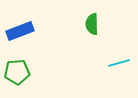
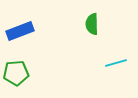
cyan line: moved 3 px left
green pentagon: moved 1 px left, 1 px down
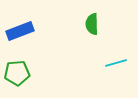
green pentagon: moved 1 px right
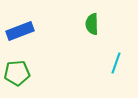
cyan line: rotated 55 degrees counterclockwise
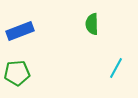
cyan line: moved 5 px down; rotated 10 degrees clockwise
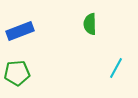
green semicircle: moved 2 px left
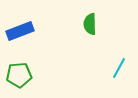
cyan line: moved 3 px right
green pentagon: moved 2 px right, 2 px down
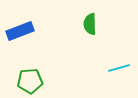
cyan line: rotated 45 degrees clockwise
green pentagon: moved 11 px right, 6 px down
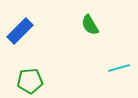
green semicircle: moved 1 px down; rotated 30 degrees counterclockwise
blue rectangle: rotated 24 degrees counterclockwise
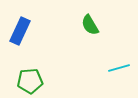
blue rectangle: rotated 20 degrees counterclockwise
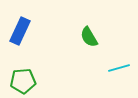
green semicircle: moved 1 px left, 12 px down
green pentagon: moved 7 px left
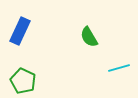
green pentagon: rotated 30 degrees clockwise
